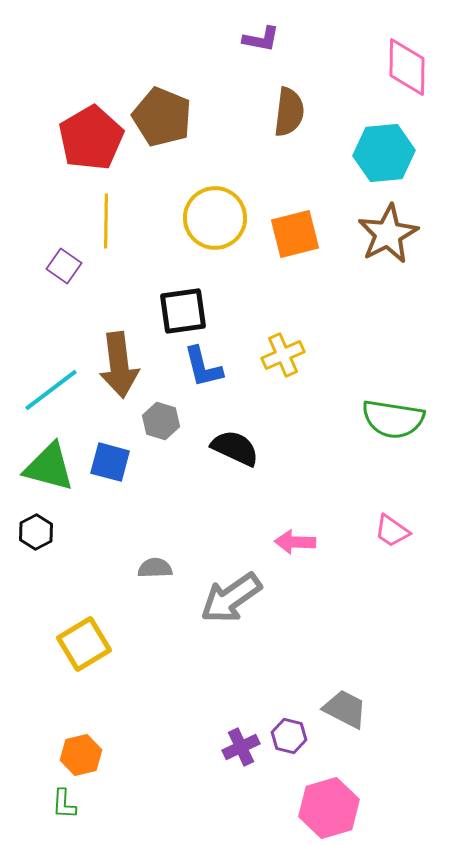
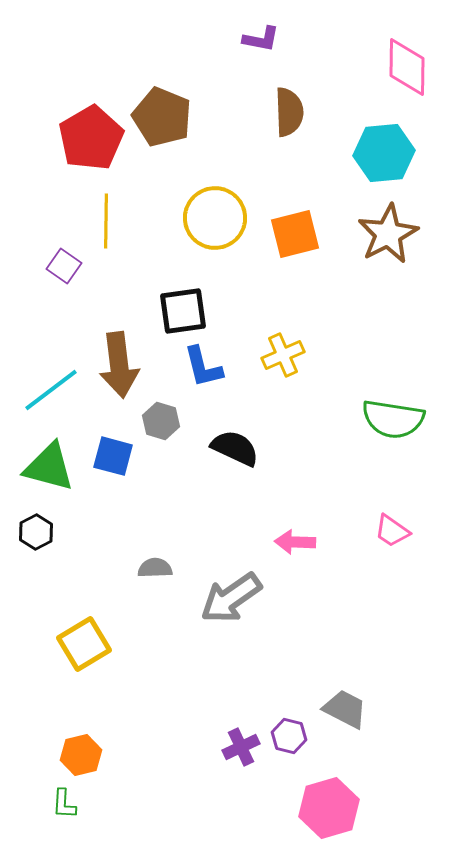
brown semicircle: rotated 9 degrees counterclockwise
blue square: moved 3 px right, 6 px up
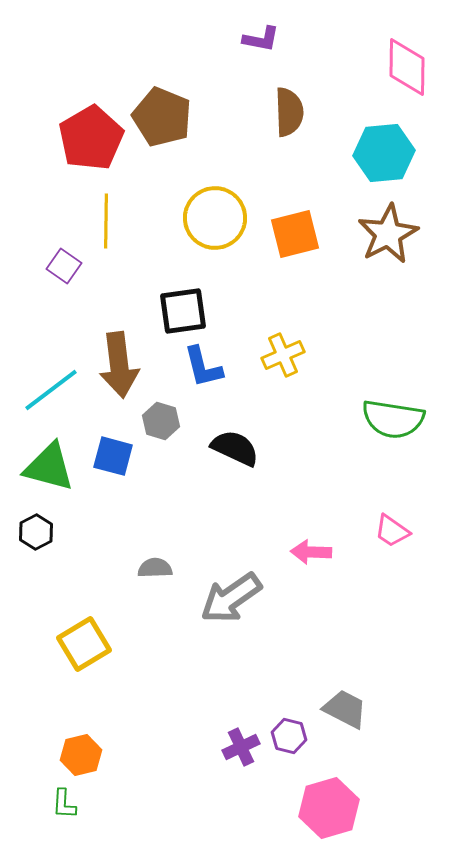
pink arrow: moved 16 px right, 10 px down
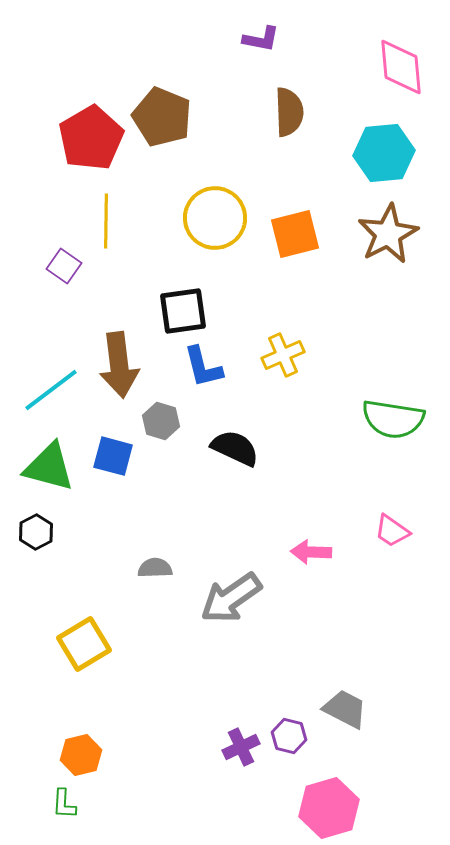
pink diamond: moved 6 px left; rotated 6 degrees counterclockwise
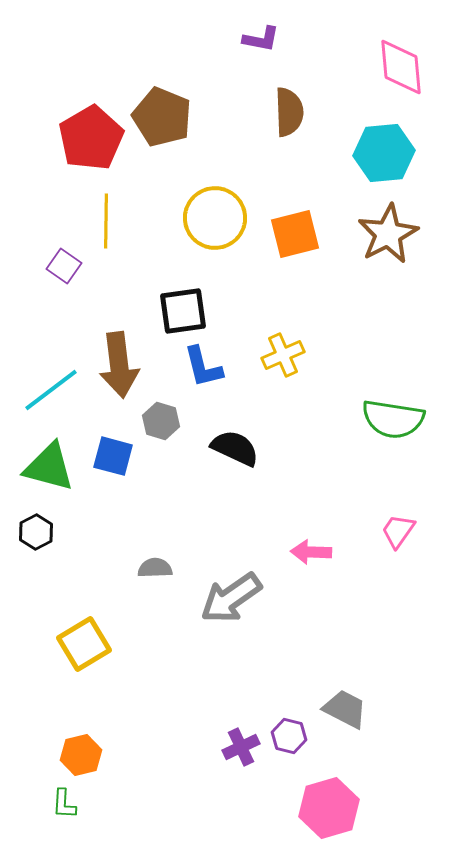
pink trapezoid: moved 6 px right; rotated 90 degrees clockwise
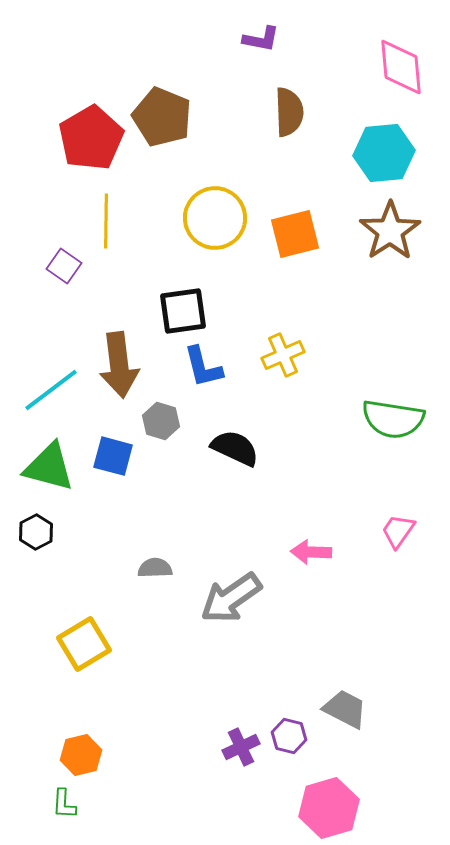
brown star: moved 2 px right, 3 px up; rotated 6 degrees counterclockwise
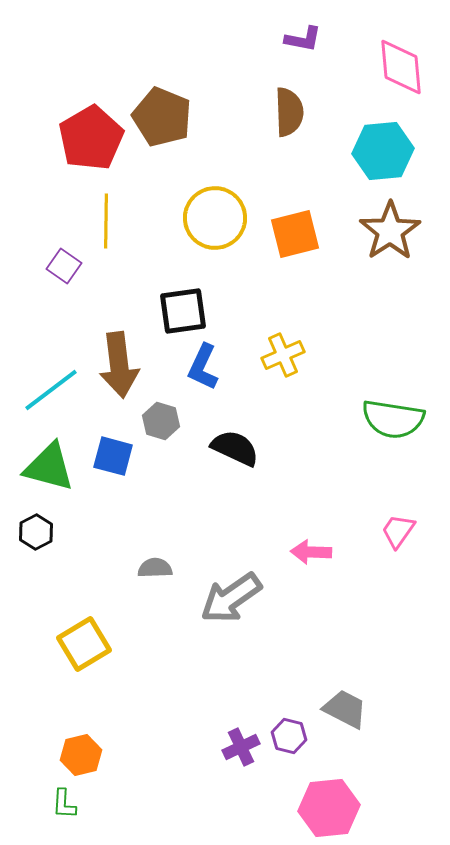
purple L-shape: moved 42 px right
cyan hexagon: moved 1 px left, 2 px up
blue L-shape: rotated 39 degrees clockwise
pink hexagon: rotated 10 degrees clockwise
